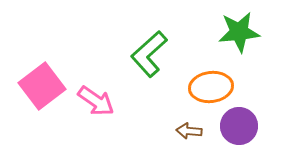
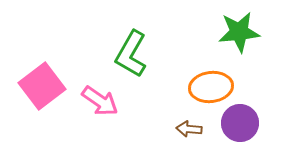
green L-shape: moved 18 px left; rotated 18 degrees counterclockwise
pink arrow: moved 4 px right
purple circle: moved 1 px right, 3 px up
brown arrow: moved 2 px up
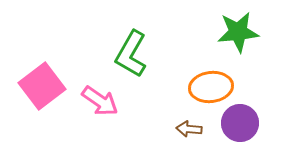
green star: moved 1 px left
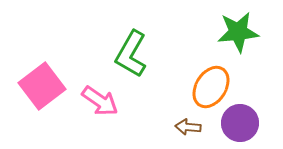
orange ellipse: rotated 51 degrees counterclockwise
brown arrow: moved 1 px left, 2 px up
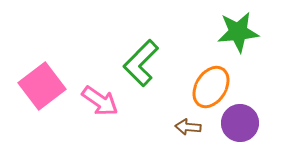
green L-shape: moved 10 px right, 9 px down; rotated 15 degrees clockwise
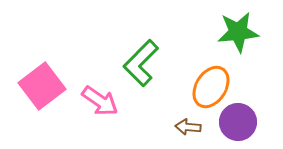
purple circle: moved 2 px left, 1 px up
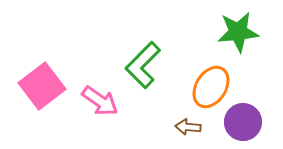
green L-shape: moved 2 px right, 2 px down
purple circle: moved 5 px right
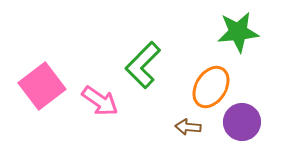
purple circle: moved 1 px left
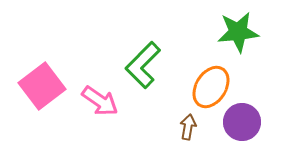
brown arrow: rotated 95 degrees clockwise
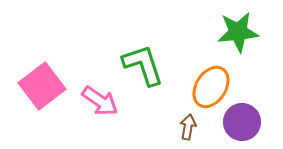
green L-shape: rotated 117 degrees clockwise
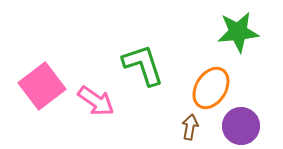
orange ellipse: moved 1 px down
pink arrow: moved 4 px left
purple circle: moved 1 px left, 4 px down
brown arrow: moved 2 px right
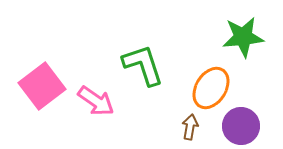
green star: moved 5 px right, 5 px down
